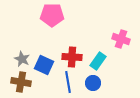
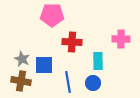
pink cross: rotated 18 degrees counterclockwise
red cross: moved 15 px up
cyan rectangle: rotated 36 degrees counterclockwise
blue square: rotated 24 degrees counterclockwise
brown cross: moved 1 px up
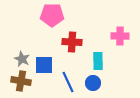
pink cross: moved 1 px left, 3 px up
blue line: rotated 15 degrees counterclockwise
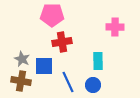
pink cross: moved 5 px left, 9 px up
red cross: moved 10 px left; rotated 12 degrees counterclockwise
blue square: moved 1 px down
blue circle: moved 2 px down
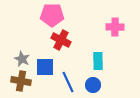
red cross: moved 1 px left, 2 px up; rotated 36 degrees clockwise
blue square: moved 1 px right, 1 px down
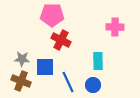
gray star: rotated 21 degrees counterclockwise
brown cross: rotated 12 degrees clockwise
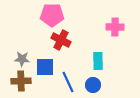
brown cross: rotated 24 degrees counterclockwise
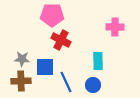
blue line: moved 2 px left
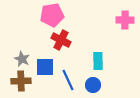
pink pentagon: rotated 10 degrees counterclockwise
pink cross: moved 10 px right, 7 px up
gray star: rotated 21 degrees clockwise
blue line: moved 2 px right, 2 px up
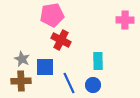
blue line: moved 1 px right, 3 px down
